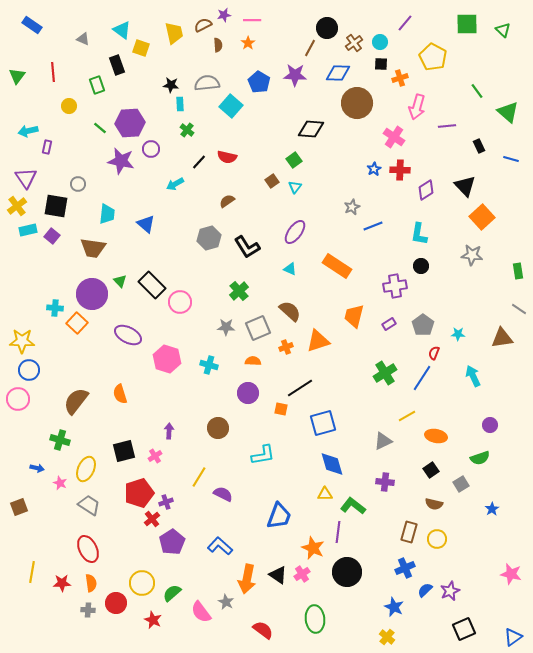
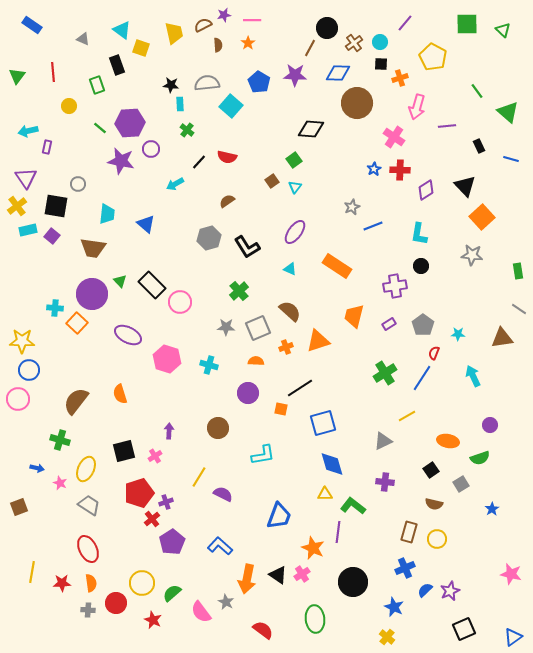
orange semicircle at (253, 361): moved 3 px right
orange ellipse at (436, 436): moved 12 px right, 5 px down
black circle at (347, 572): moved 6 px right, 10 px down
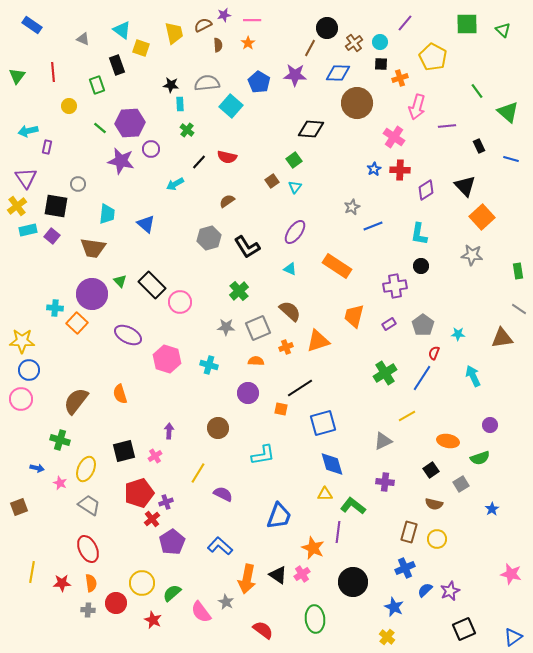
pink circle at (18, 399): moved 3 px right
yellow line at (199, 477): moved 1 px left, 4 px up
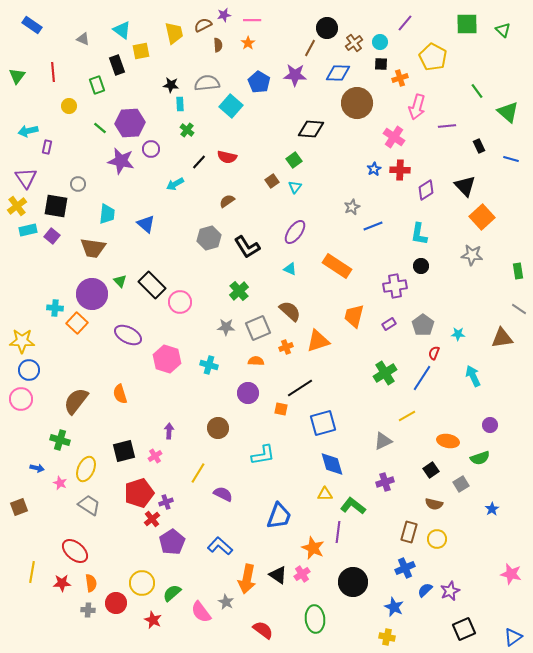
yellow square at (141, 48): moved 3 px down; rotated 30 degrees counterclockwise
purple cross at (385, 482): rotated 24 degrees counterclockwise
red ellipse at (88, 549): moved 13 px left, 2 px down; rotated 24 degrees counterclockwise
yellow cross at (387, 637): rotated 28 degrees counterclockwise
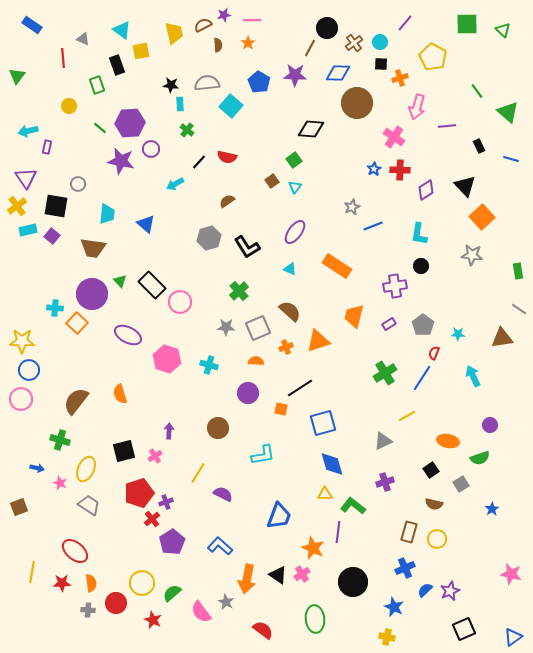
red line at (53, 72): moved 10 px right, 14 px up
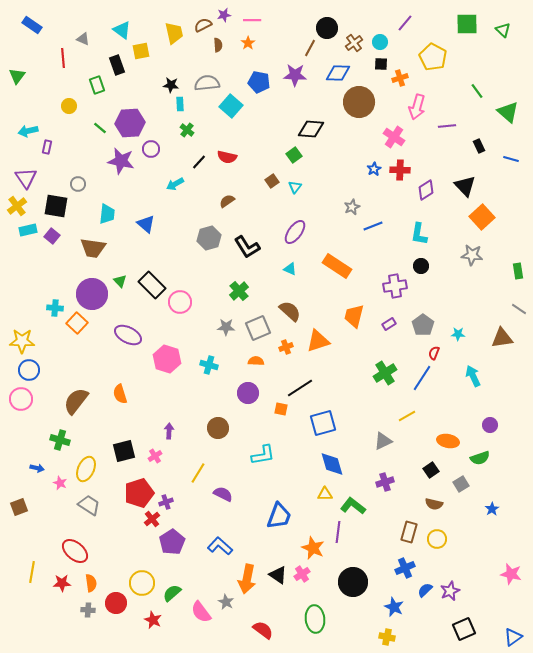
blue pentagon at (259, 82): rotated 20 degrees counterclockwise
brown circle at (357, 103): moved 2 px right, 1 px up
green square at (294, 160): moved 5 px up
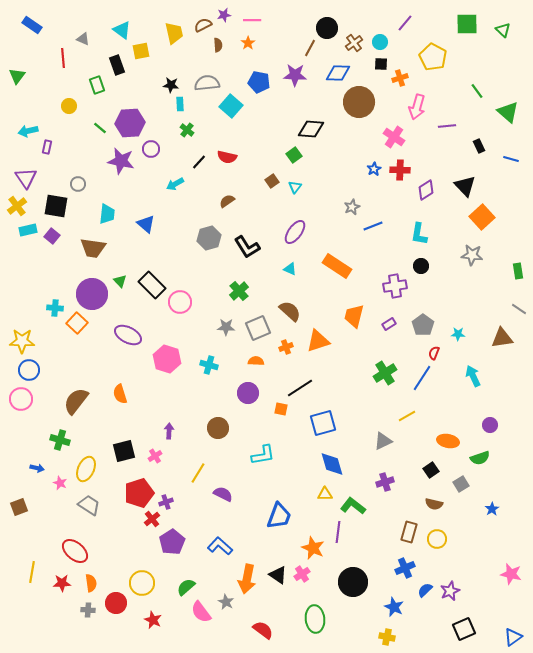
green semicircle at (172, 593): moved 14 px right, 6 px up
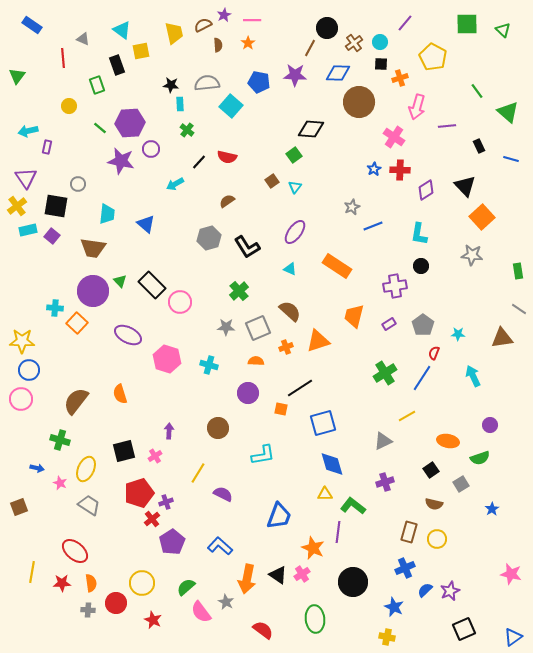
purple star at (224, 15): rotated 16 degrees counterclockwise
purple circle at (92, 294): moved 1 px right, 3 px up
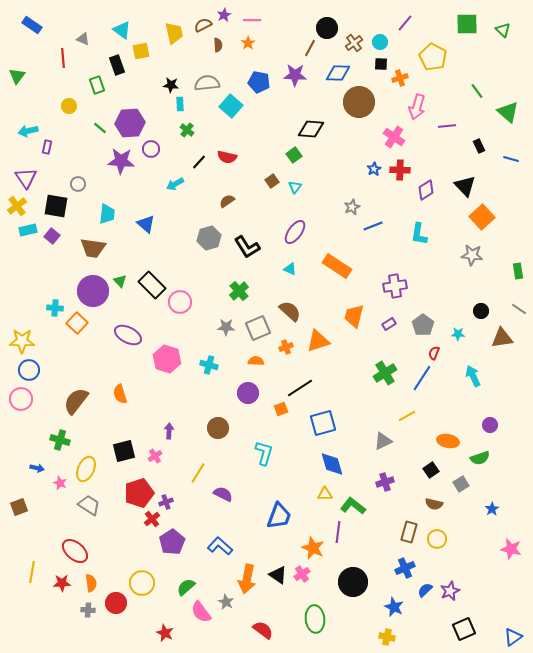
purple star at (121, 161): rotated 8 degrees counterclockwise
black circle at (421, 266): moved 60 px right, 45 px down
orange square at (281, 409): rotated 32 degrees counterclockwise
cyan L-shape at (263, 455): moved 1 px right, 2 px up; rotated 65 degrees counterclockwise
pink star at (511, 574): moved 25 px up
red star at (153, 620): moved 12 px right, 13 px down
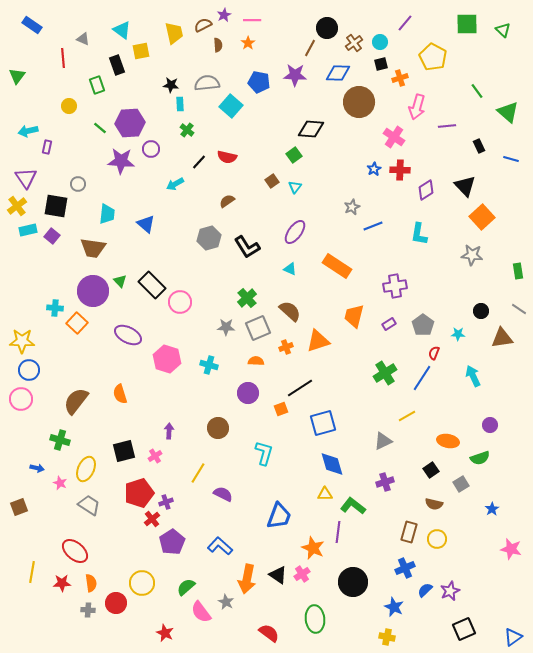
black square at (381, 64): rotated 16 degrees counterclockwise
green cross at (239, 291): moved 8 px right, 7 px down
red semicircle at (263, 630): moved 6 px right, 3 px down
